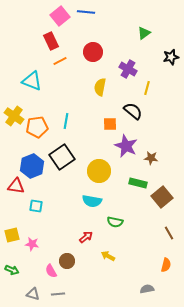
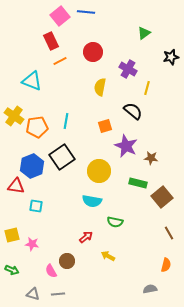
orange square: moved 5 px left, 2 px down; rotated 16 degrees counterclockwise
gray semicircle: moved 3 px right
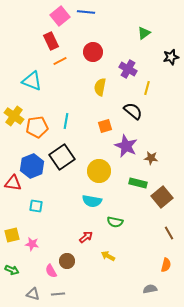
red triangle: moved 3 px left, 3 px up
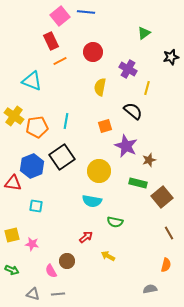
brown star: moved 2 px left, 2 px down; rotated 24 degrees counterclockwise
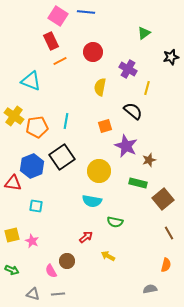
pink square: moved 2 px left; rotated 18 degrees counterclockwise
cyan triangle: moved 1 px left
brown square: moved 1 px right, 2 px down
pink star: moved 3 px up; rotated 16 degrees clockwise
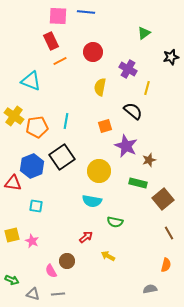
pink square: rotated 30 degrees counterclockwise
green arrow: moved 10 px down
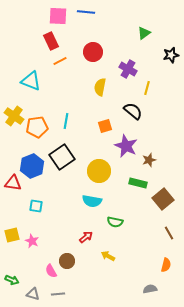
black star: moved 2 px up
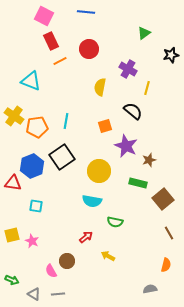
pink square: moved 14 px left; rotated 24 degrees clockwise
red circle: moved 4 px left, 3 px up
gray triangle: moved 1 px right; rotated 16 degrees clockwise
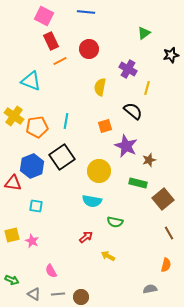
brown circle: moved 14 px right, 36 px down
